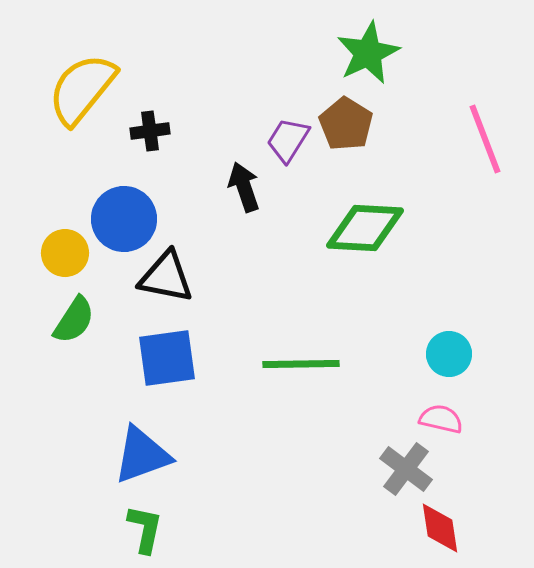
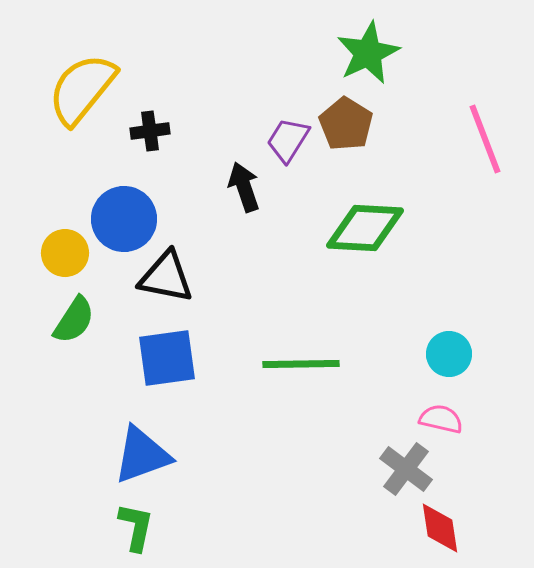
green L-shape: moved 9 px left, 2 px up
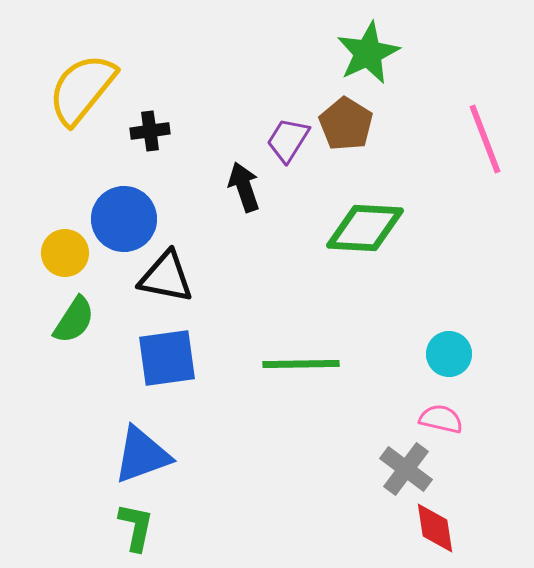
red diamond: moved 5 px left
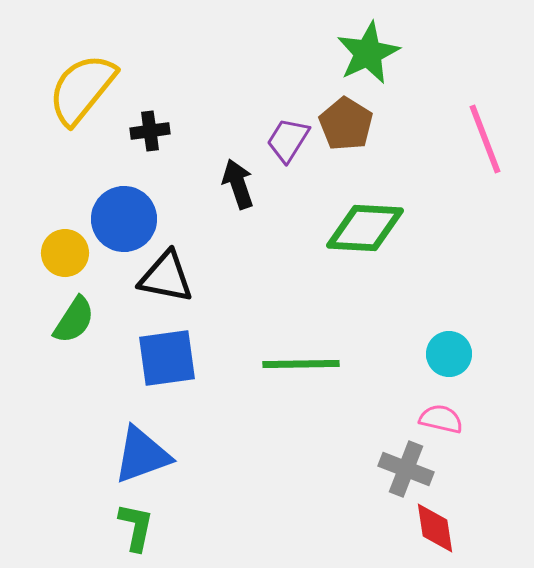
black arrow: moved 6 px left, 3 px up
gray cross: rotated 16 degrees counterclockwise
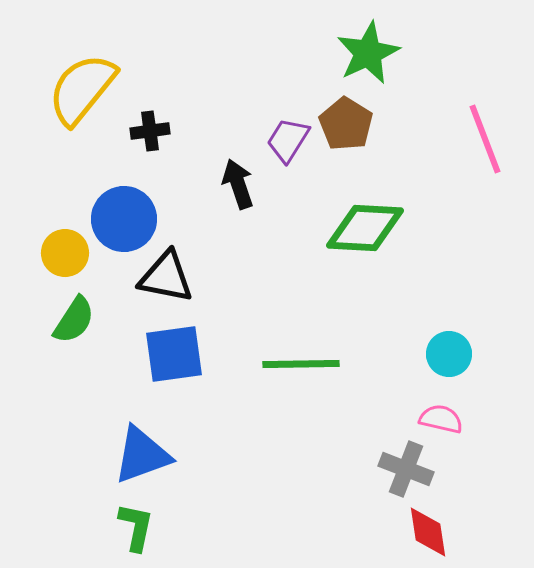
blue square: moved 7 px right, 4 px up
red diamond: moved 7 px left, 4 px down
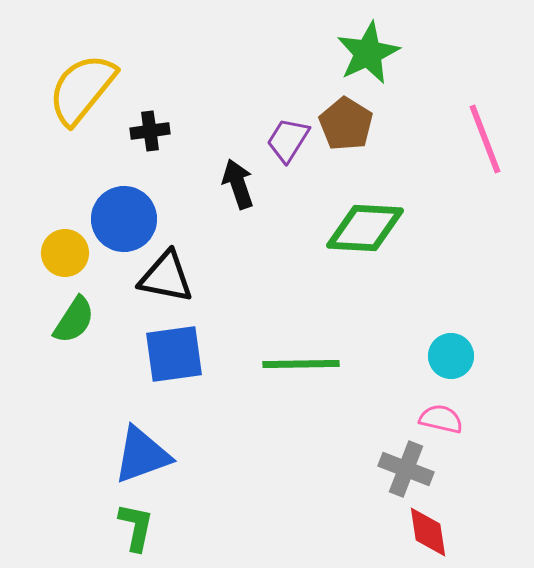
cyan circle: moved 2 px right, 2 px down
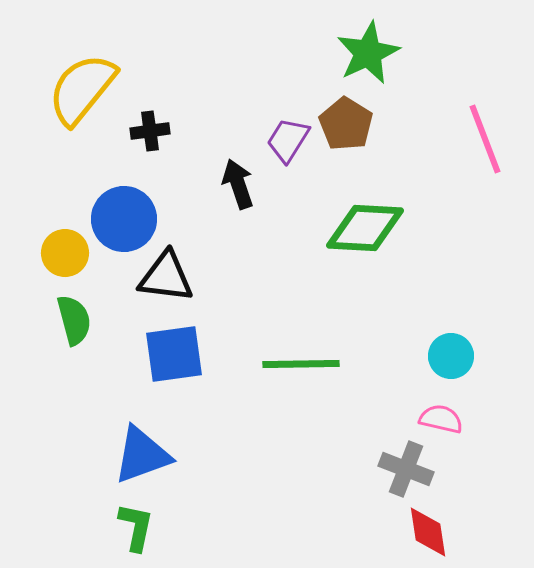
black triangle: rotated 4 degrees counterclockwise
green semicircle: rotated 48 degrees counterclockwise
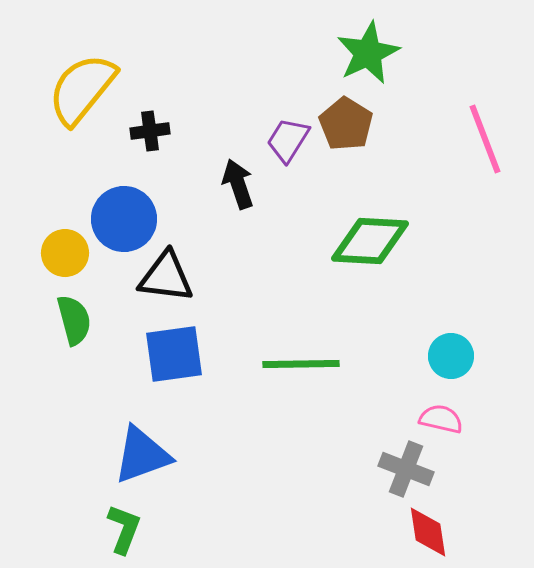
green diamond: moved 5 px right, 13 px down
green L-shape: moved 12 px left, 2 px down; rotated 9 degrees clockwise
